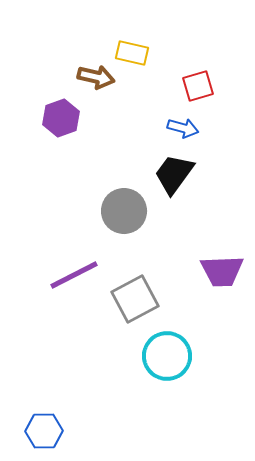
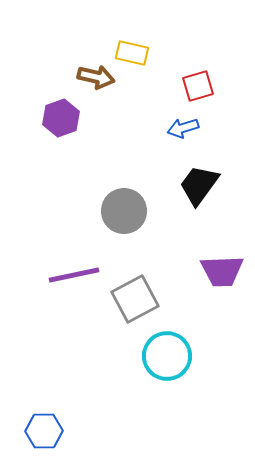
blue arrow: rotated 148 degrees clockwise
black trapezoid: moved 25 px right, 11 px down
purple line: rotated 15 degrees clockwise
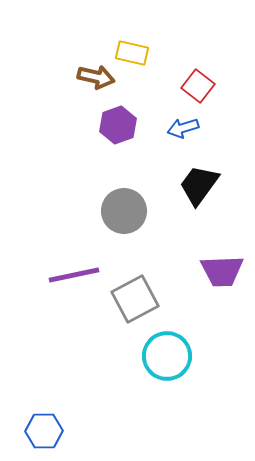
red square: rotated 36 degrees counterclockwise
purple hexagon: moved 57 px right, 7 px down
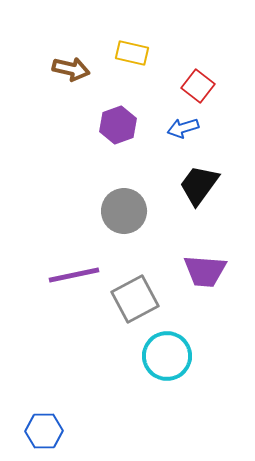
brown arrow: moved 25 px left, 8 px up
purple trapezoid: moved 17 px left; rotated 6 degrees clockwise
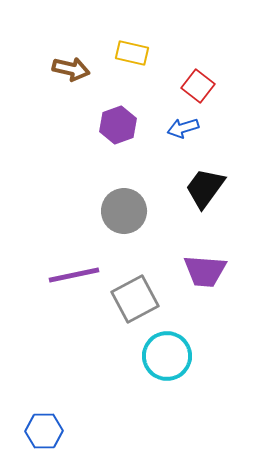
black trapezoid: moved 6 px right, 3 px down
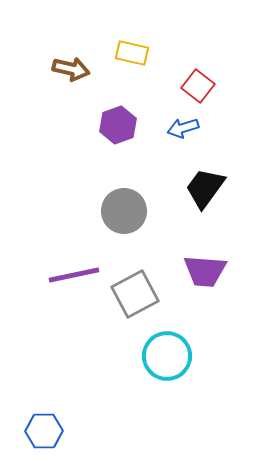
gray square: moved 5 px up
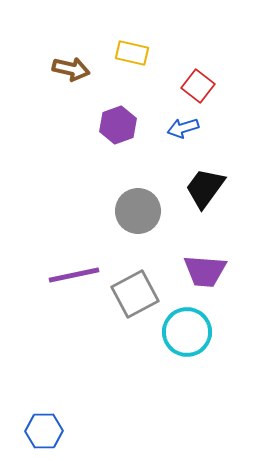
gray circle: moved 14 px right
cyan circle: moved 20 px right, 24 px up
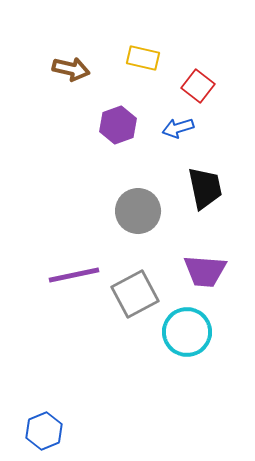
yellow rectangle: moved 11 px right, 5 px down
blue arrow: moved 5 px left
black trapezoid: rotated 132 degrees clockwise
blue hexagon: rotated 21 degrees counterclockwise
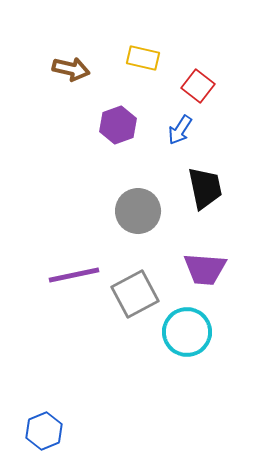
blue arrow: moved 2 px right, 2 px down; rotated 40 degrees counterclockwise
purple trapezoid: moved 2 px up
